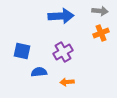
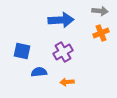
blue arrow: moved 4 px down
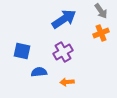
gray arrow: moved 1 px right; rotated 49 degrees clockwise
blue arrow: moved 3 px right, 1 px up; rotated 30 degrees counterclockwise
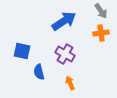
blue arrow: moved 2 px down
orange cross: rotated 14 degrees clockwise
purple cross: moved 2 px right, 2 px down; rotated 30 degrees counterclockwise
blue semicircle: rotated 98 degrees counterclockwise
orange arrow: moved 3 px right, 1 px down; rotated 72 degrees clockwise
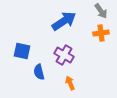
purple cross: moved 1 px left, 1 px down
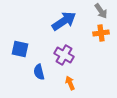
blue square: moved 2 px left, 2 px up
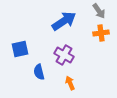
gray arrow: moved 2 px left
blue square: rotated 24 degrees counterclockwise
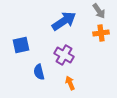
blue square: moved 1 px right, 4 px up
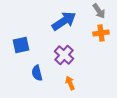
purple cross: rotated 12 degrees clockwise
blue semicircle: moved 2 px left, 1 px down
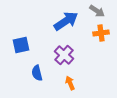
gray arrow: moved 2 px left; rotated 21 degrees counterclockwise
blue arrow: moved 2 px right
